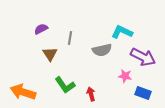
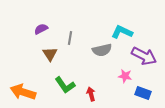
purple arrow: moved 1 px right, 1 px up
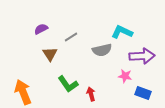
gray line: moved 1 px right, 1 px up; rotated 48 degrees clockwise
purple arrow: moved 2 px left; rotated 30 degrees counterclockwise
green L-shape: moved 3 px right, 1 px up
orange arrow: rotated 50 degrees clockwise
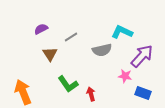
purple arrow: rotated 45 degrees counterclockwise
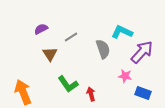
gray semicircle: moved 1 px right, 1 px up; rotated 96 degrees counterclockwise
purple arrow: moved 4 px up
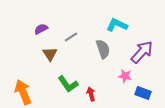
cyan L-shape: moved 5 px left, 7 px up
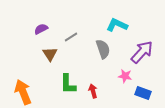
green L-shape: rotated 35 degrees clockwise
red arrow: moved 2 px right, 3 px up
